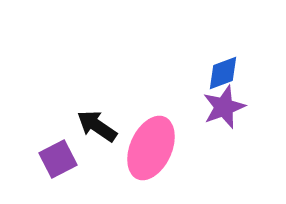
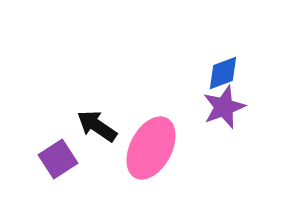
pink ellipse: rotated 4 degrees clockwise
purple square: rotated 6 degrees counterclockwise
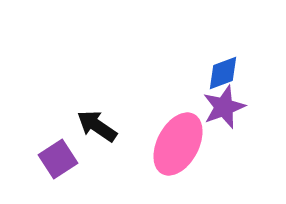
pink ellipse: moved 27 px right, 4 px up
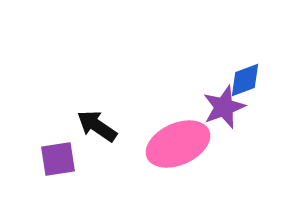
blue diamond: moved 22 px right, 7 px down
pink ellipse: rotated 38 degrees clockwise
purple square: rotated 24 degrees clockwise
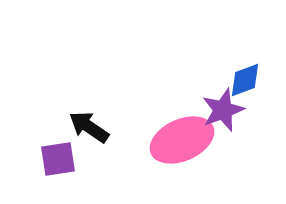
purple star: moved 1 px left, 3 px down
black arrow: moved 8 px left, 1 px down
pink ellipse: moved 4 px right, 4 px up
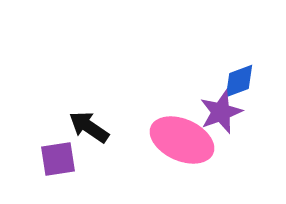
blue diamond: moved 6 px left, 1 px down
purple star: moved 2 px left, 2 px down
pink ellipse: rotated 48 degrees clockwise
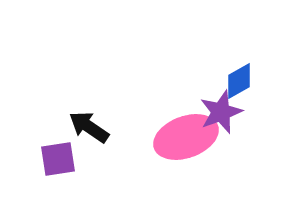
blue diamond: rotated 9 degrees counterclockwise
pink ellipse: moved 4 px right, 3 px up; rotated 44 degrees counterclockwise
